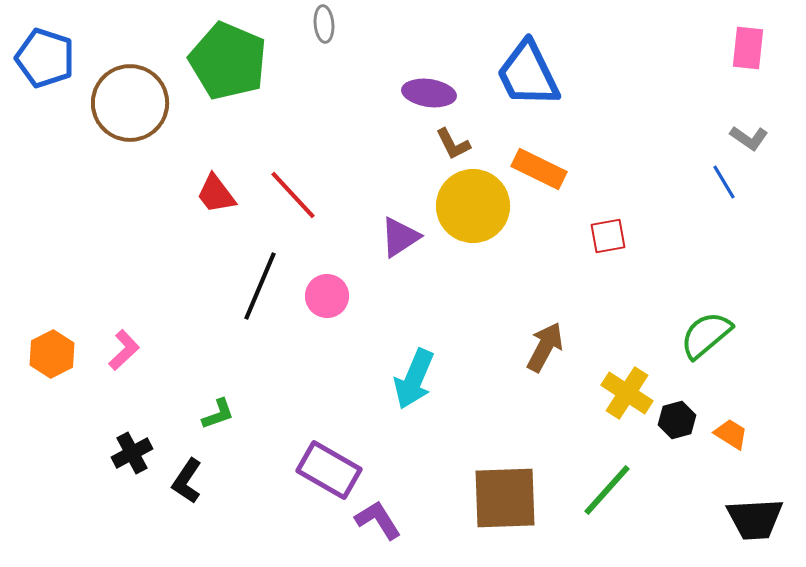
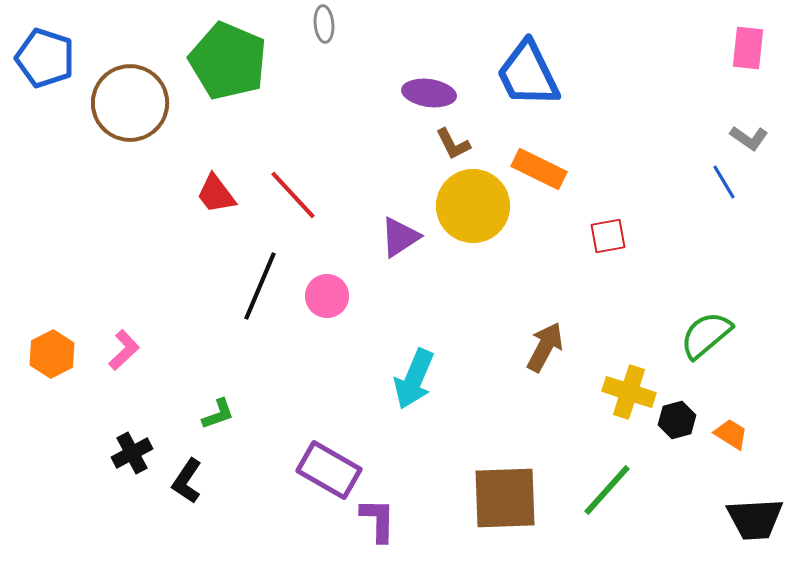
yellow cross: moved 2 px right, 1 px up; rotated 15 degrees counterclockwise
purple L-shape: rotated 33 degrees clockwise
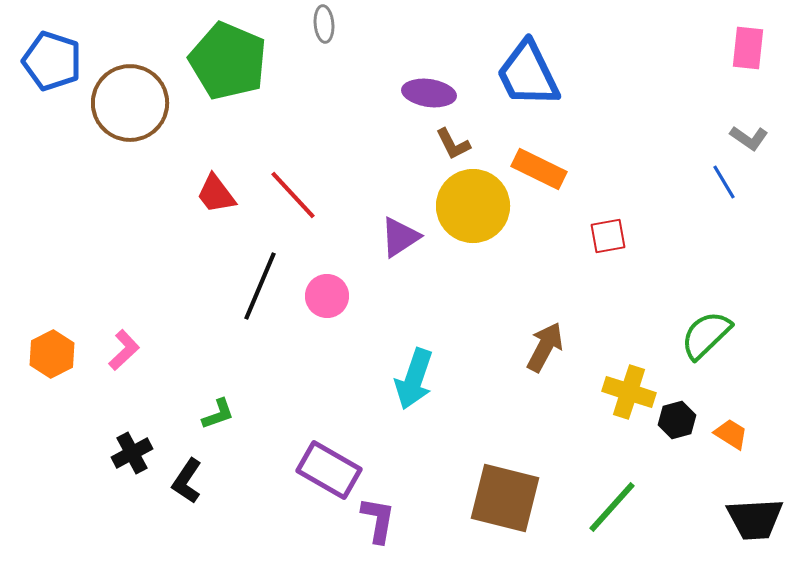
blue pentagon: moved 7 px right, 3 px down
green semicircle: rotated 4 degrees counterclockwise
cyan arrow: rotated 4 degrees counterclockwise
green line: moved 5 px right, 17 px down
brown square: rotated 16 degrees clockwise
purple L-shape: rotated 9 degrees clockwise
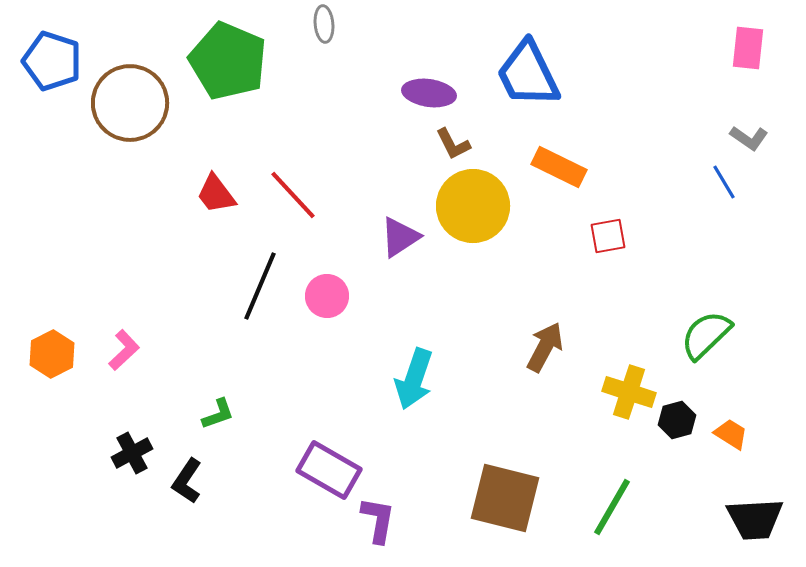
orange rectangle: moved 20 px right, 2 px up
green line: rotated 12 degrees counterclockwise
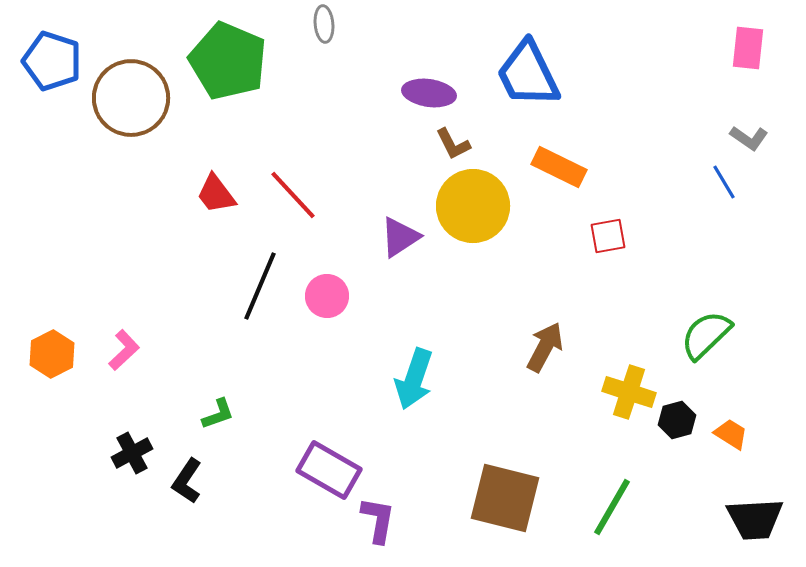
brown circle: moved 1 px right, 5 px up
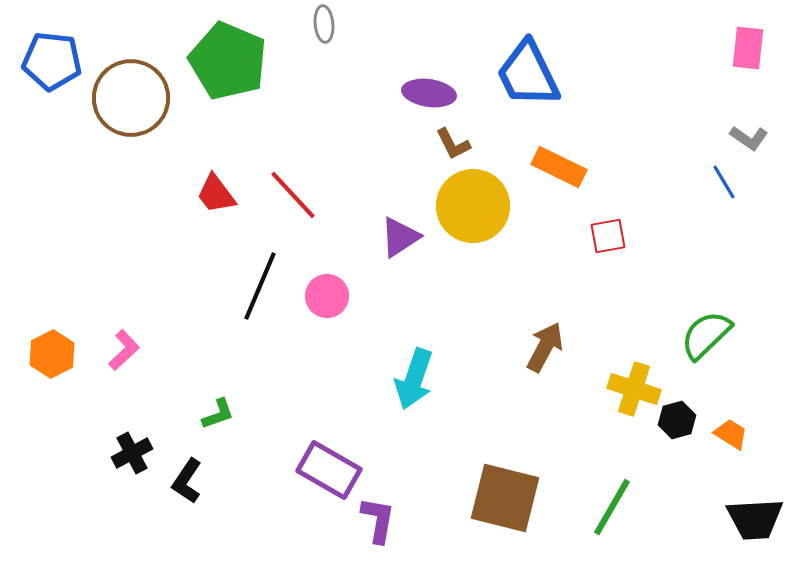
blue pentagon: rotated 12 degrees counterclockwise
yellow cross: moved 5 px right, 3 px up
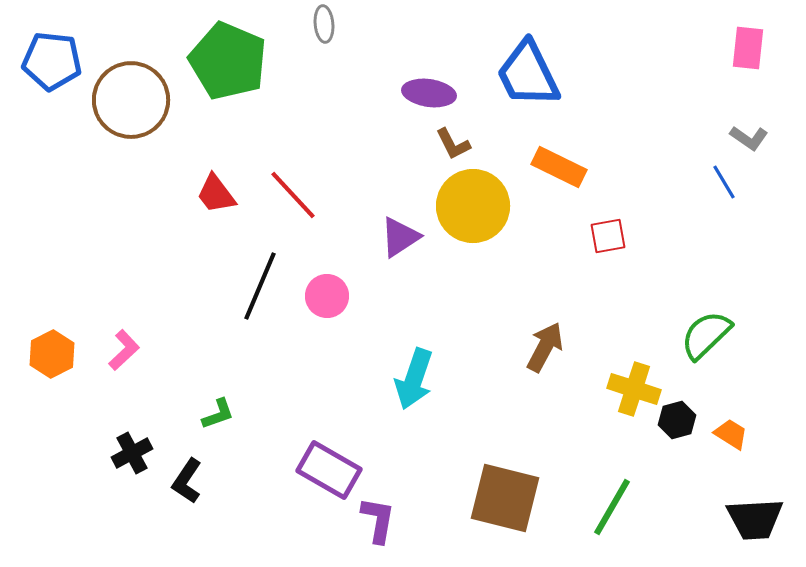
brown circle: moved 2 px down
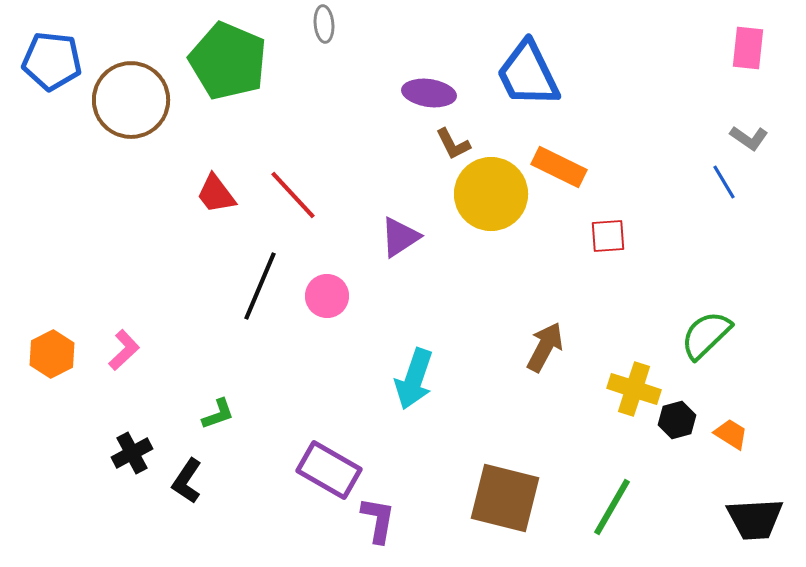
yellow circle: moved 18 px right, 12 px up
red square: rotated 6 degrees clockwise
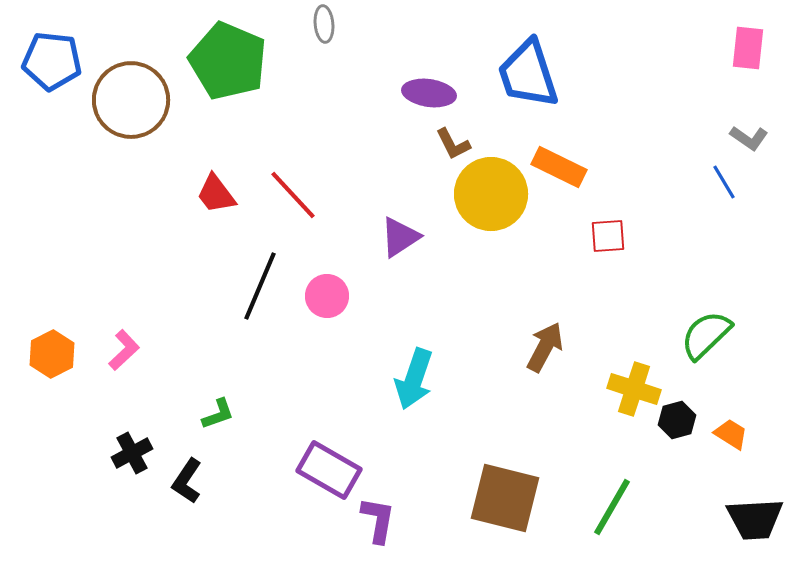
blue trapezoid: rotated 8 degrees clockwise
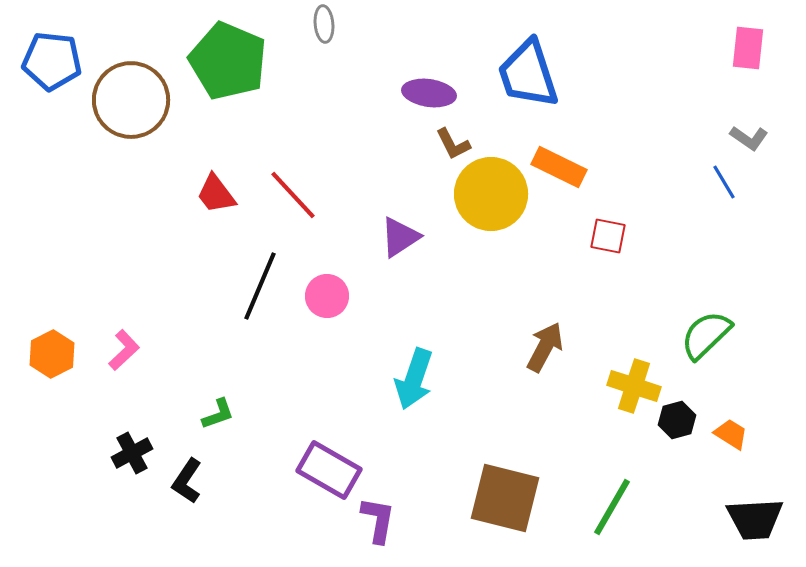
red square: rotated 15 degrees clockwise
yellow cross: moved 3 px up
